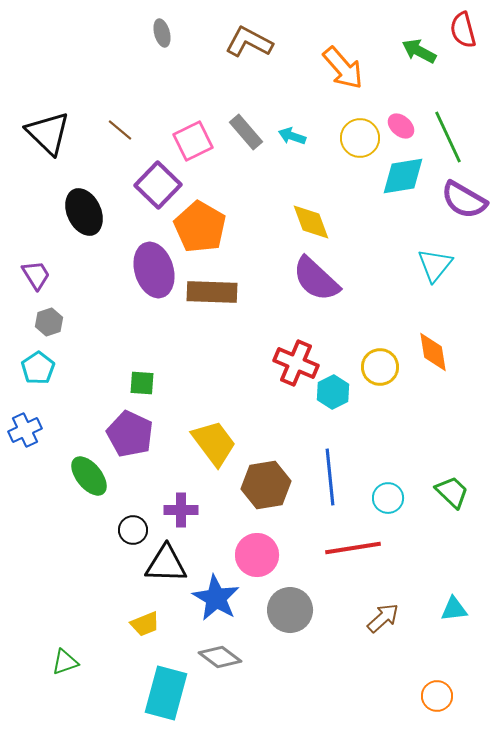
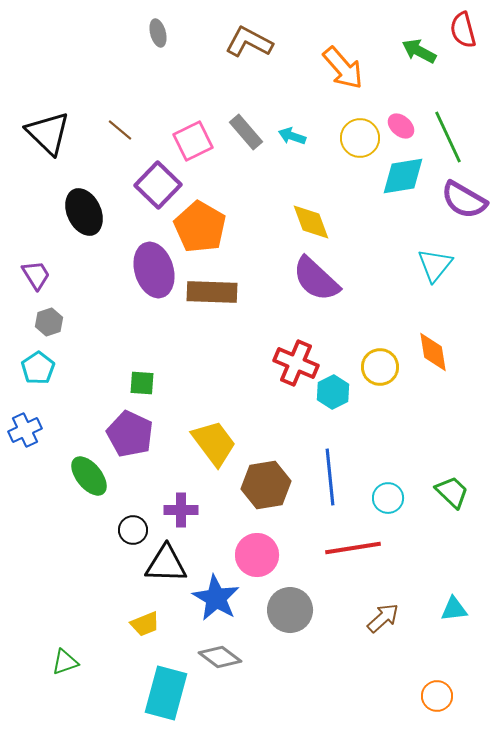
gray ellipse at (162, 33): moved 4 px left
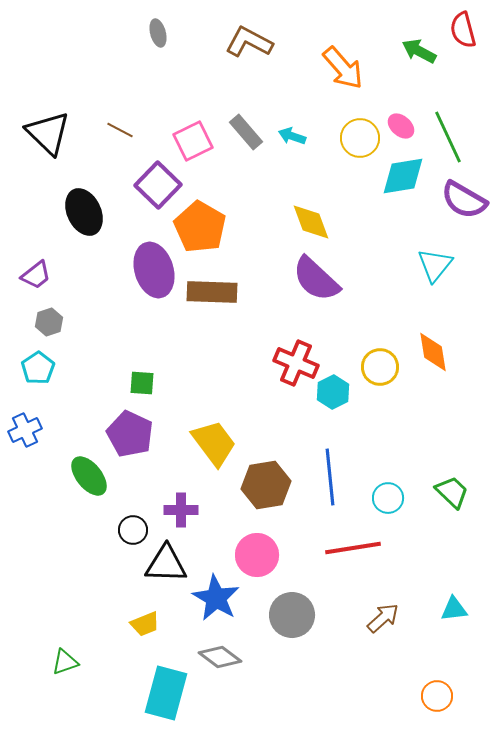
brown line at (120, 130): rotated 12 degrees counterclockwise
purple trapezoid at (36, 275): rotated 84 degrees clockwise
gray circle at (290, 610): moved 2 px right, 5 px down
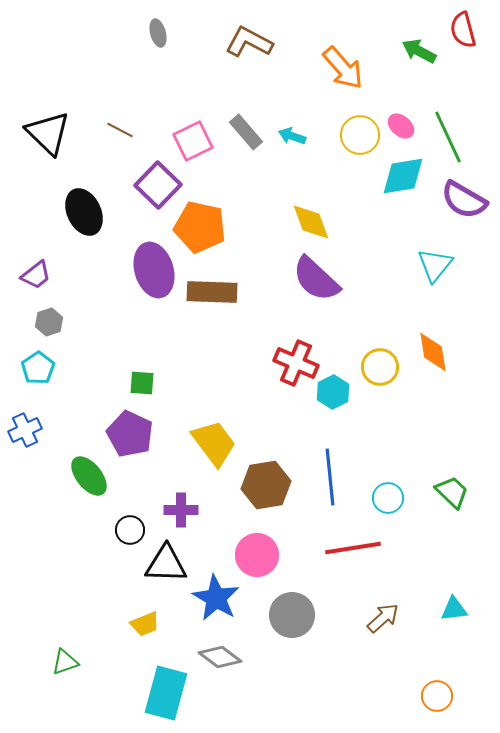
yellow circle at (360, 138): moved 3 px up
orange pentagon at (200, 227): rotated 18 degrees counterclockwise
black circle at (133, 530): moved 3 px left
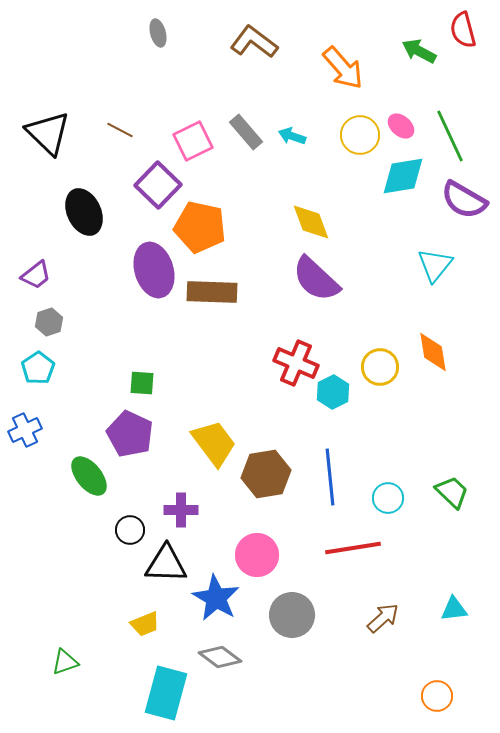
brown L-shape at (249, 42): moved 5 px right; rotated 9 degrees clockwise
green line at (448, 137): moved 2 px right, 1 px up
brown hexagon at (266, 485): moved 11 px up
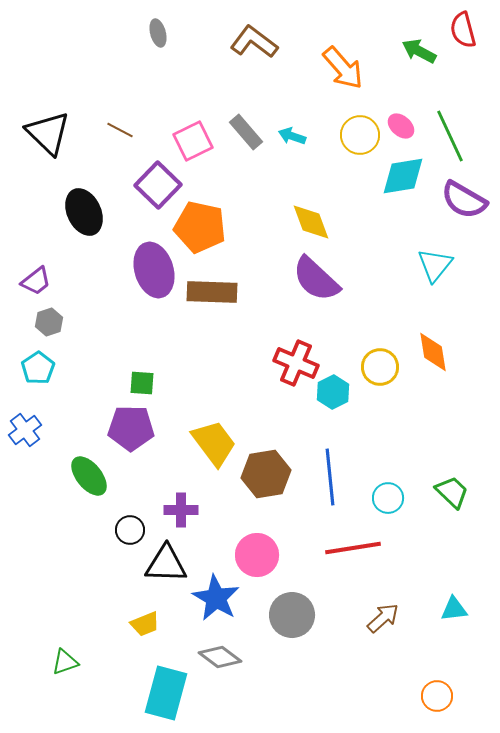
purple trapezoid at (36, 275): moved 6 px down
blue cross at (25, 430): rotated 12 degrees counterclockwise
purple pentagon at (130, 434): moved 1 px right, 6 px up; rotated 24 degrees counterclockwise
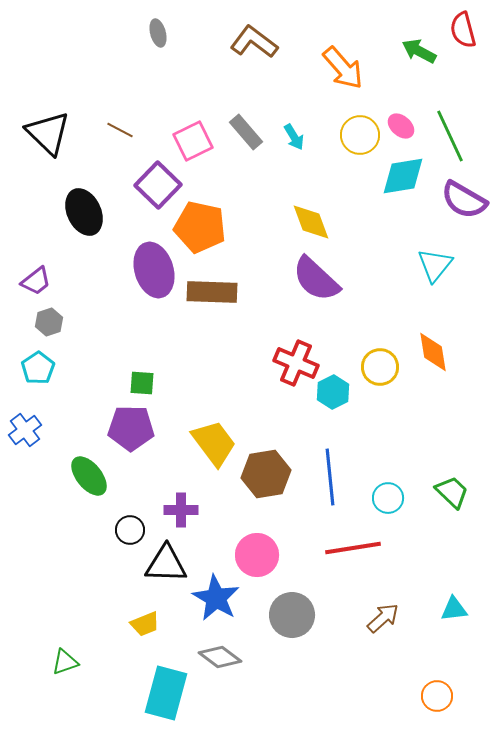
cyan arrow at (292, 136): moved 2 px right, 1 px down; rotated 140 degrees counterclockwise
